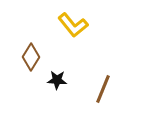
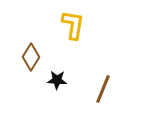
yellow L-shape: rotated 132 degrees counterclockwise
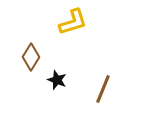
yellow L-shape: moved 3 px up; rotated 64 degrees clockwise
black star: rotated 18 degrees clockwise
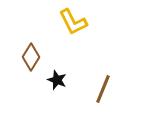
yellow L-shape: rotated 80 degrees clockwise
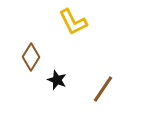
brown line: rotated 12 degrees clockwise
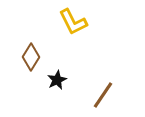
black star: rotated 24 degrees clockwise
brown line: moved 6 px down
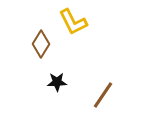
brown diamond: moved 10 px right, 13 px up
black star: moved 2 px down; rotated 24 degrees clockwise
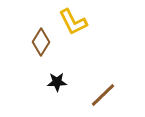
brown diamond: moved 2 px up
brown line: rotated 12 degrees clockwise
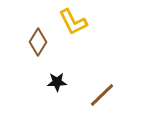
brown diamond: moved 3 px left
brown line: moved 1 px left
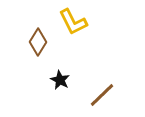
black star: moved 3 px right, 2 px up; rotated 30 degrees clockwise
